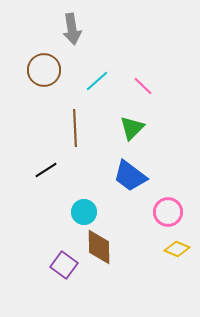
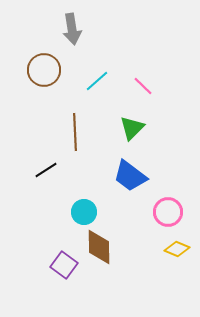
brown line: moved 4 px down
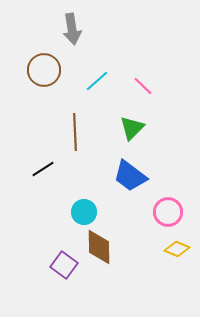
black line: moved 3 px left, 1 px up
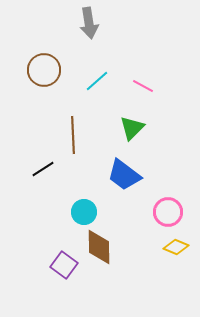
gray arrow: moved 17 px right, 6 px up
pink line: rotated 15 degrees counterclockwise
brown line: moved 2 px left, 3 px down
blue trapezoid: moved 6 px left, 1 px up
yellow diamond: moved 1 px left, 2 px up
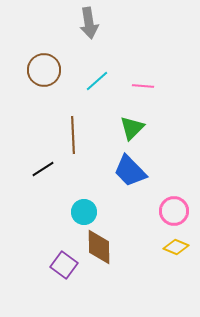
pink line: rotated 25 degrees counterclockwise
blue trapezoid: moved 6 px right, 4 px up; rotated 9 degrees clockwise
pink circle: moved 6 px right, 1 px up
